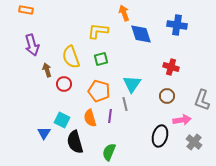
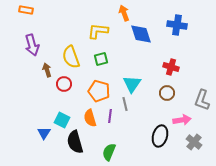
brown circle: moved 3 px up
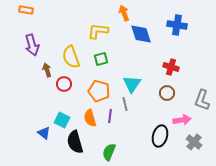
blue triangle: rotated 24 degrees counterclockwise
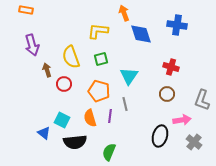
cyan triangle: moved 3 px left, 8 px up
brown circle: moved 1 px down
black semicircle: rotated 80 degrees counterclockwise
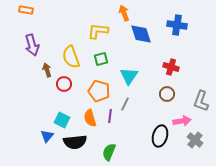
gray L-shape: moved 1 px left, 1 px down
gray line: rotated 40 degrees clockwise
pink arrow: moved 1 px down
blue triangle: moved 3 px right, 3 px down; rotated 32 degrees clockwise
gray cross: moved 1 px right, 2 px up
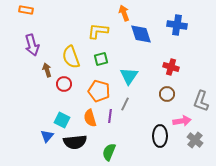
black ellipse: rotated 15 degrees counterclockwise
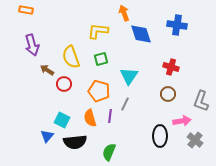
brown arrow: rotated 40 degrees counterclockwise
brown circle: moved 1 px right
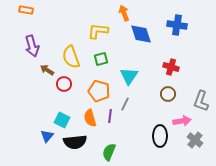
purple arrow: moved 1 px down
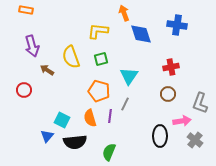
red cross: rotated 28 degrees counterclockwise
red circle: moved 40 px left, 6 px down
gray L-shape: moved 1 px left, 2 px down
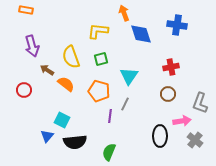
orange semicircle: moved 24 px left, 34 px up; rotated 144 degrees clockwise
